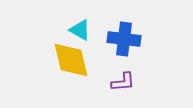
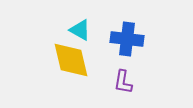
blue cross: moved 3 px right
purple L-shape: rotated 105 degrees clockwise
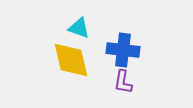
cyan triangle: moved 1 px left, 2 px up; rotated 10 degrees counterclockwise
blue cross: moved 4 px left, 11 px down
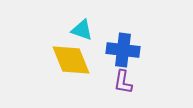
cyan triangle: moved 3 px right, 2 px down
yellow diamond: rotated 9 degrees counterclockwise
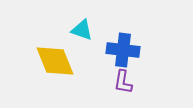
yellow diamond: moved 16 px left, 1 px down
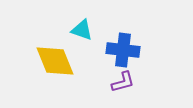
purple L-shape: rotated 115 degrees counterclockwise
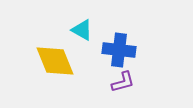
cyan triangle: rotated 10 degrees clockwise
blue cross: moved 4 px left
